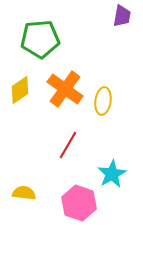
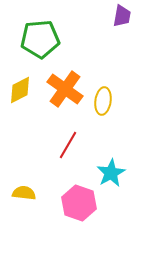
yellow diamond: rotated 8 degrees clockwise
cyan star: moved 1 px left, 1 px up
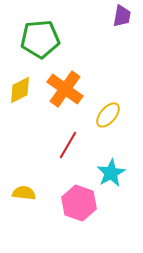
yellow ellipse: moved 5 px right, 14 px down; rotated 32 degrees clockwise
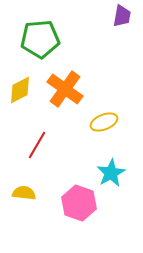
yellow ellipse: moved 4 px left, 7 px down; rotated 28 degrees clockwise
red line: moved 31 px left
